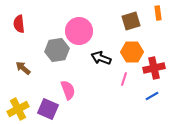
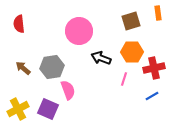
gray hexagon: moved 5 px left, 17 px down
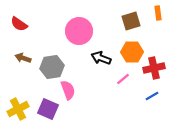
red semicircle: rotated 48 degrees counterclockwise
brown arrow: moved 10 px up; rotated 21 degrees counterclockwise
pink line: moved 1 px left; rotated 32 degrees clockwise
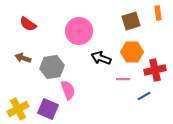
red semicircle: moved 9 px right
red cross: moved 1 px right, 2 px down
pink line: rotated 40 degrees clockwise
blue line: moved 8 px left
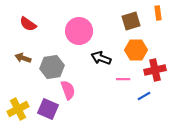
orange hexagon: moved 4 px right, 2 px up
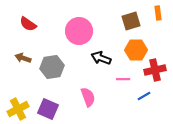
pink semicircle: moved 20 px right, 7 px down
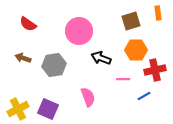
gray hexagon: moved 2 px right, 2 px up
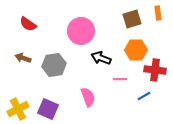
brown square: moved 1 px right, 2 px up
pink circle: moved 2 px right
red cross: rotated 20 degrees clockwise
pink line: moved 3 px left
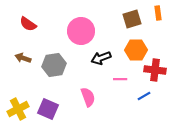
black arrow: rotated 42 degrees counterclockwise
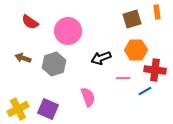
orange rectangle: moved 1 px left, 1 px up
red semicircle: moved 2 px right, 2 px up
pink circle: moved 13 px left
gray hexagon: moved 1 px up; rotated 10 degrees counterclockwise
pink line: moved 3 px right, 1 px up
blue line: moved 1 px right, 5 px up
